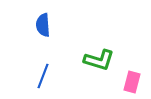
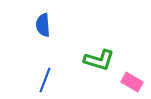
blue line: moved 2 px right, 4 px down
pink rectangle: rotated 75 degrees counterclockwise
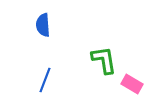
green L-shape: moved 5 px right; rotated 116 degrees counterclockwise
pink rectangle: moved 2 px down
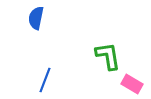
blue semicircle: moved 7 px left, 7 px up; rotated 15 degrees clockwise
green L-shape: moved 4 px right, 4 px up
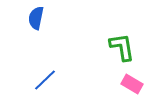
green L-shape: moved 14 px right, 9 px up
blue line: rotated 25 degrees clockwise
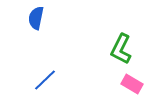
green L-shape: moved 1 px left, 2 px down; rotated 144 degrees counterclockwise
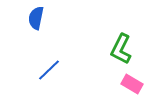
blue line: moved 4 px right, 10 px up
